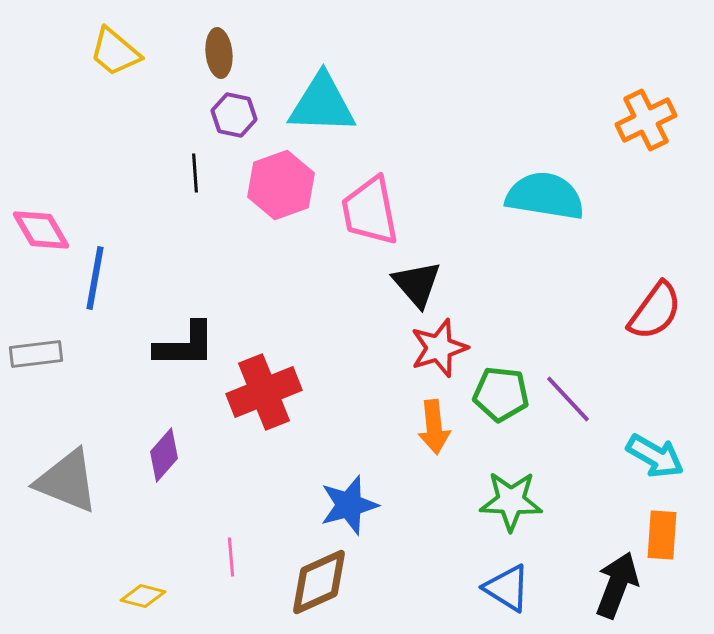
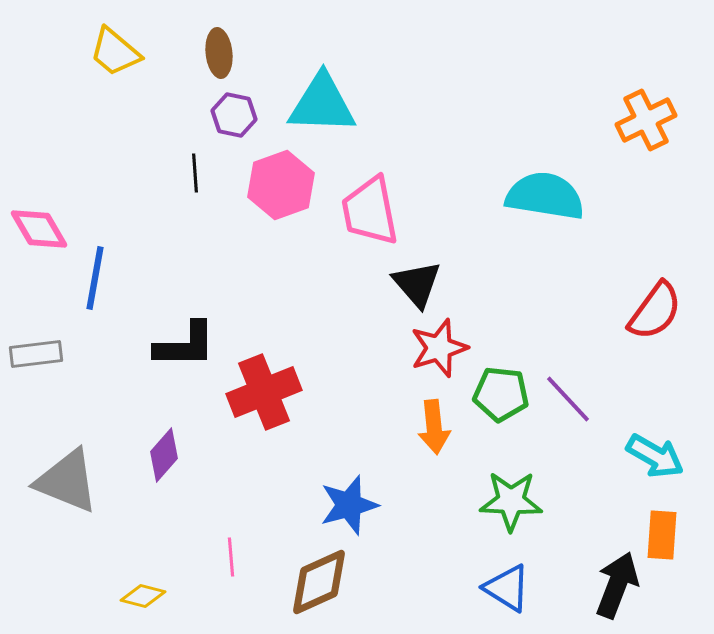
pink diamond: moved 2 px left, 1 px up
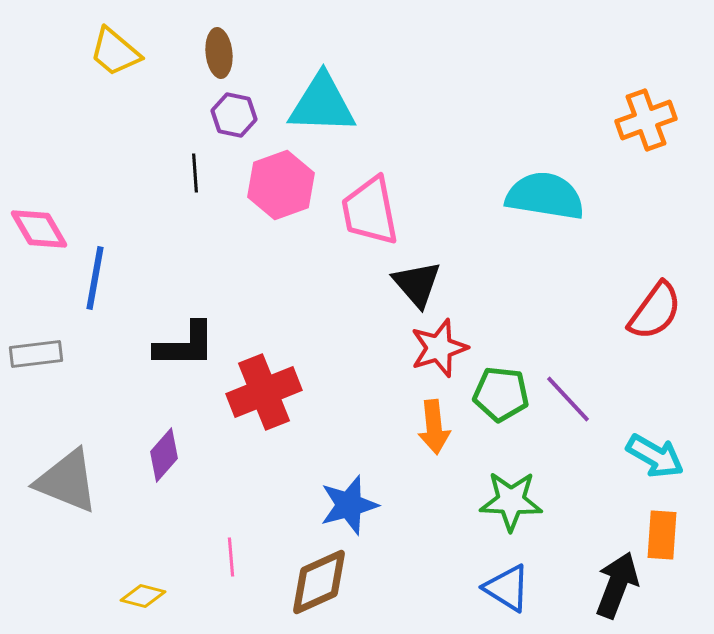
orange cross: rotated 6 degrees clockwise
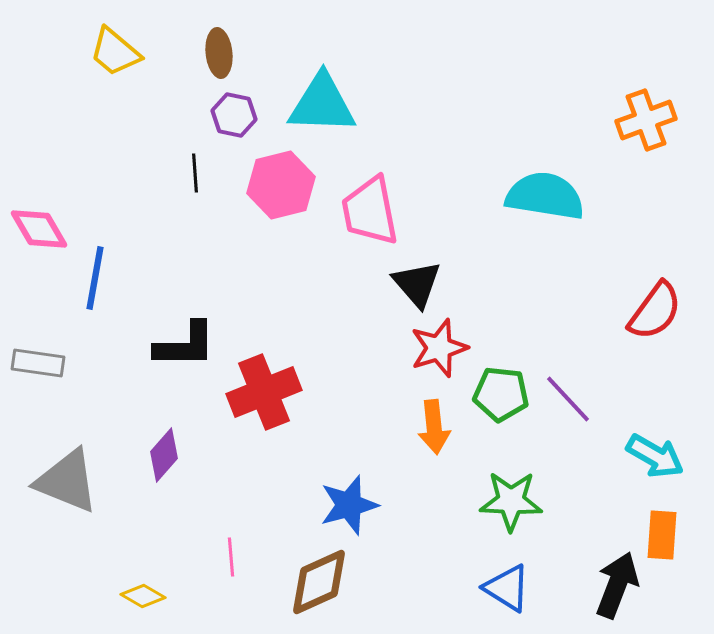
pink hexagon: rotated 6 degrees clockwise
gray rectangle: moved 2 px right, 9 px down; rotated 15 degrees clockwise
yellow diamond: rotated 15 degrees clockwise
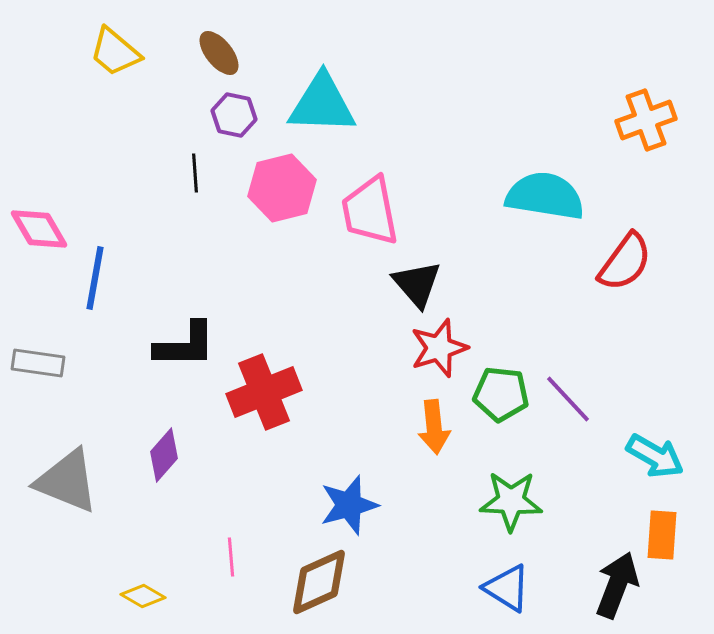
brown ellipse: rotated 33 degrees counterclockwise
pink hexagon: moved 1 px right, 3 px down
red semicircle: moved 30 px left, 49 px up
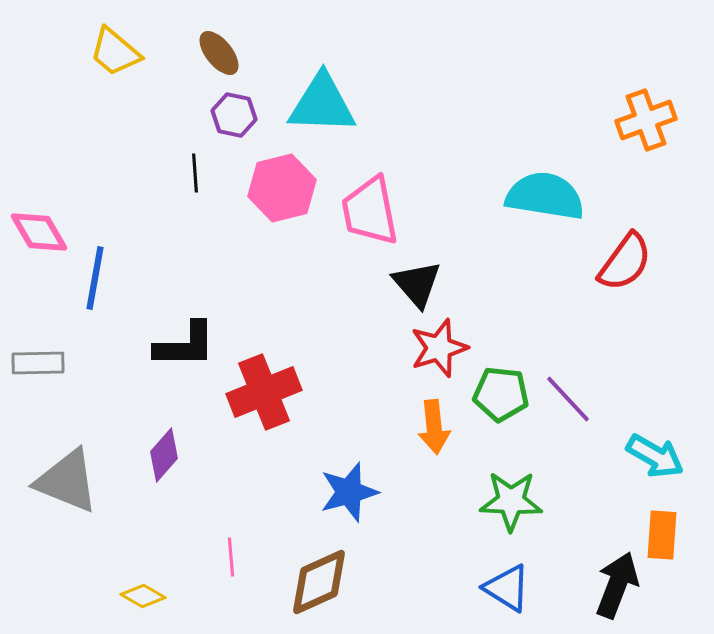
pink diamond: moved 3 px down
gray rectangle: rotated 9 degrees counterclockwise
blue star: moved 13 px up
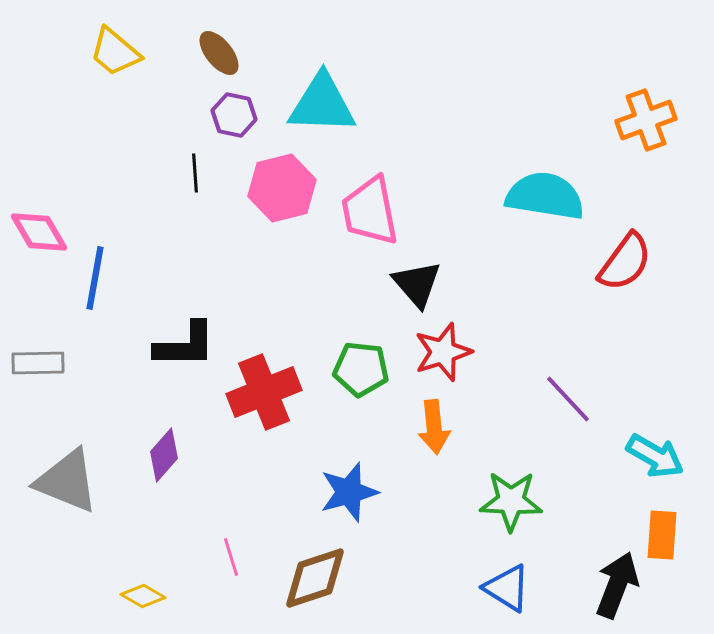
red star: moved 4 px right, 4 px down
green pentagon: moved 140 px left, 25 px up
pink line: rotated 12 degrees counterclockwise
brown diamond: moved 4 px left, 4 px up; rotated 6 degrees clockwise
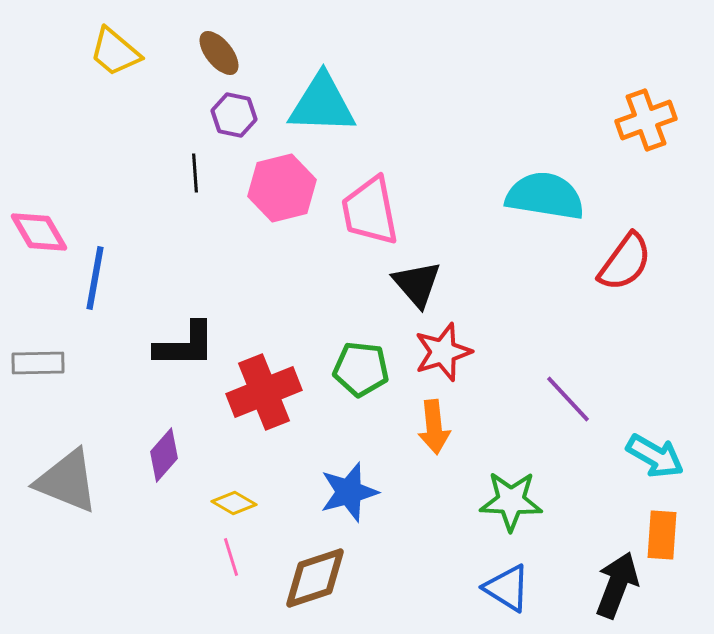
yellow diamond: moved 91 px right, 93 px up
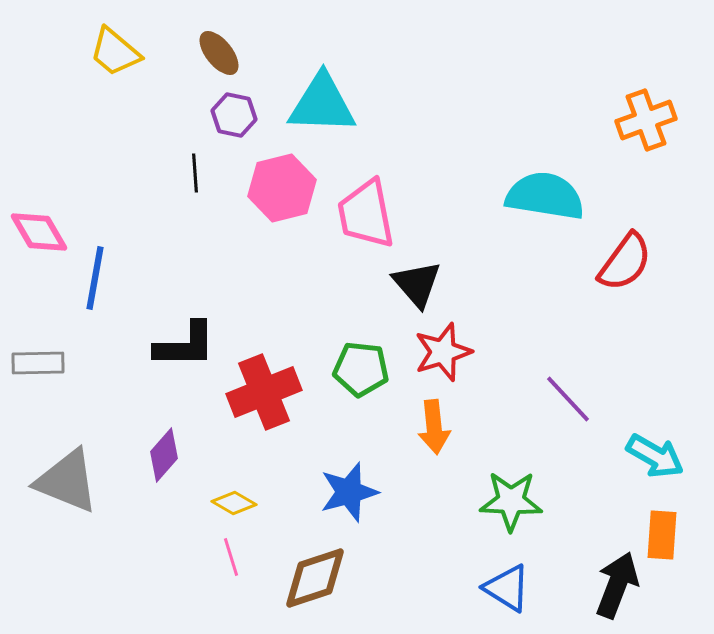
pink trapezoid: moved 4 px left, 3 px down
